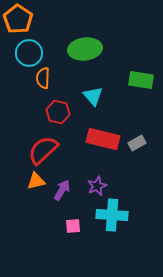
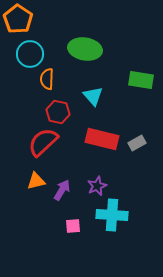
green ellipse: rotated 16 degrees clockwise
cyan circle: moved 1 px right, 1 px down
orange semicircle: moved 4 px right, 1 px down
red rectangle: moved 1 px left
red semicircle: moved 8 px up
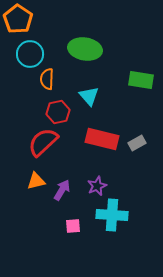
cyan triangle: moved 4 px left
red hexagon: rotated 25 degrees counterclockwise
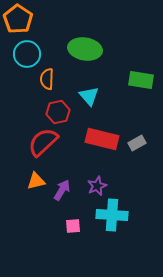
cyan circle: moved 3 px left
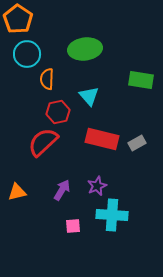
green ellipse: rotated 16 degrees counterclockwise
orange triangle: moved 19 px left, 11 px down
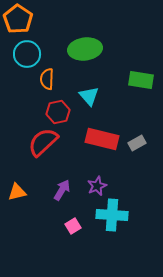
pink square: rotated 28 degrees counterclockwise
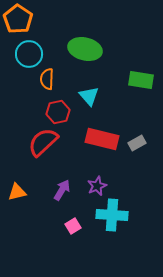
green ellipse: rotated 20 degrees clockwise
cyan circle: moved 2 px right
